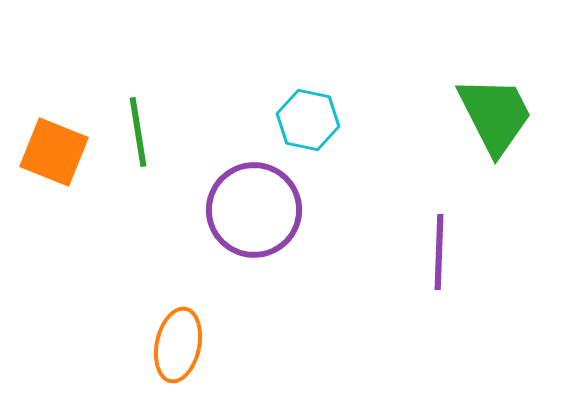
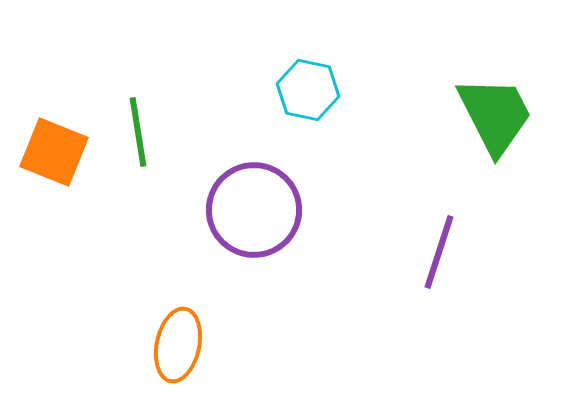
cyan hexagon: moved 30 px up
purple line: rotated 16 degrees clockwise
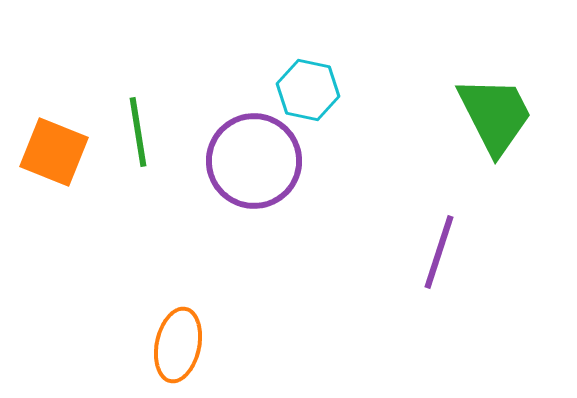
purple circle: moved 49 px up
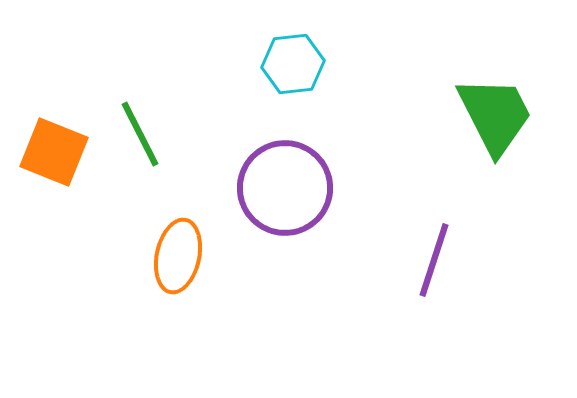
cyan hexagon: moved 15 px left, 26 px up; rotated 18 degrees counterclockwise
green line: moved 2 px right, 2 px down; rotated 18 degrees counterclockwise
purple circle: moved 31 px right, 27 px down
purple line: moved 5 px left, 8 px down
orange ellipse: moved 89 px up
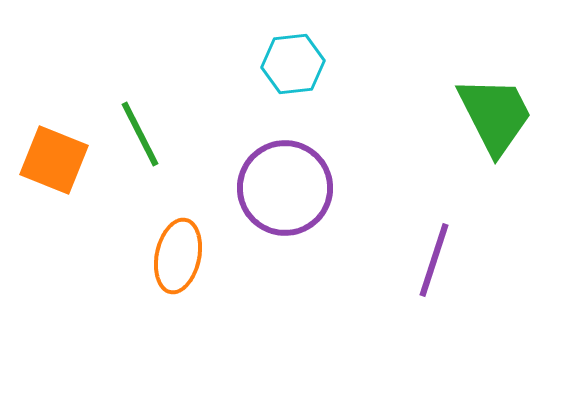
orange square: moved 8 px down
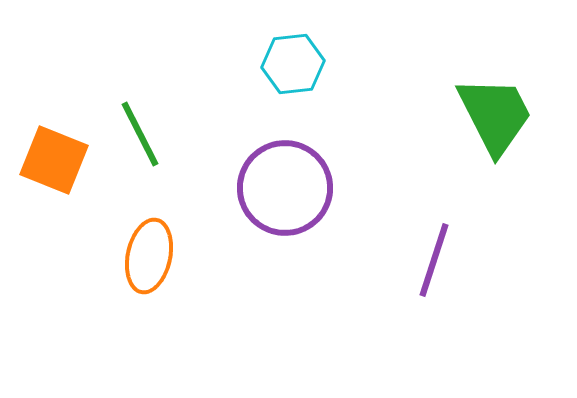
orange ellipse: moved 29 px left
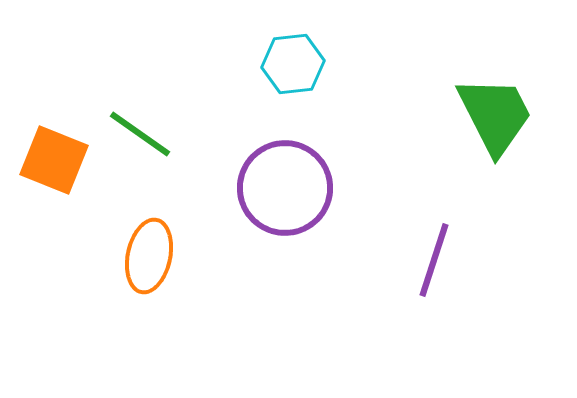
green line: rotated 28 degrees counterclockwise
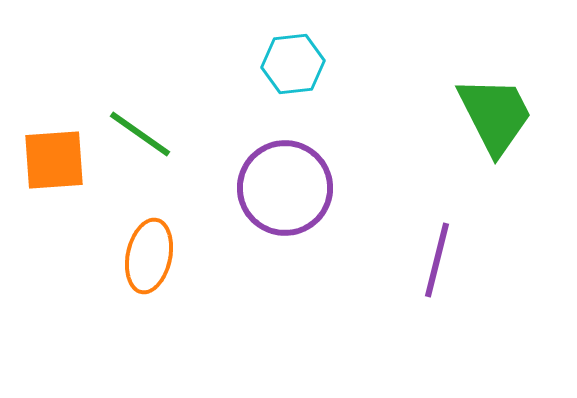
orange square: rotated 26 degrees counterclockwise
purple line: moved 3 px right; rotated 4 degrees counterclockwise
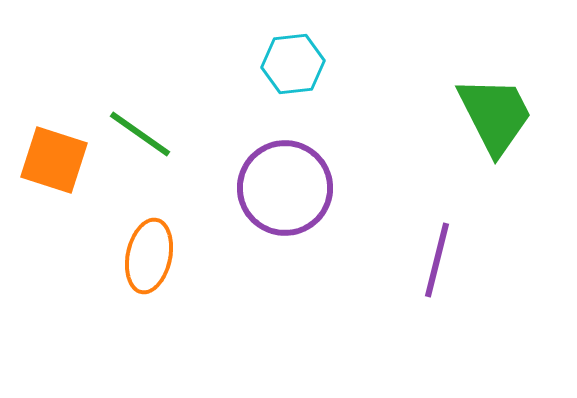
orange square: rotated 22 degrees clockwise
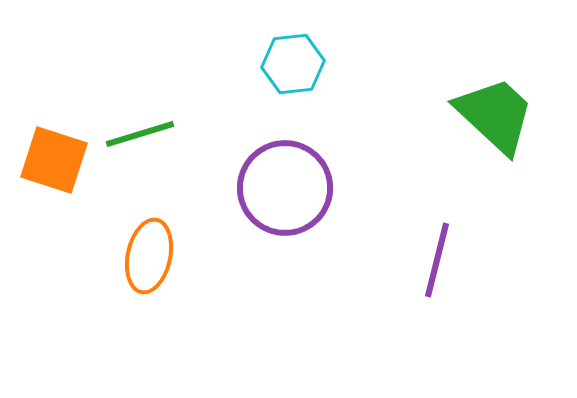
green trapezoid: rotated 20 degrees counterclockwise
green line: rotated 52 degrees counterclockwise
